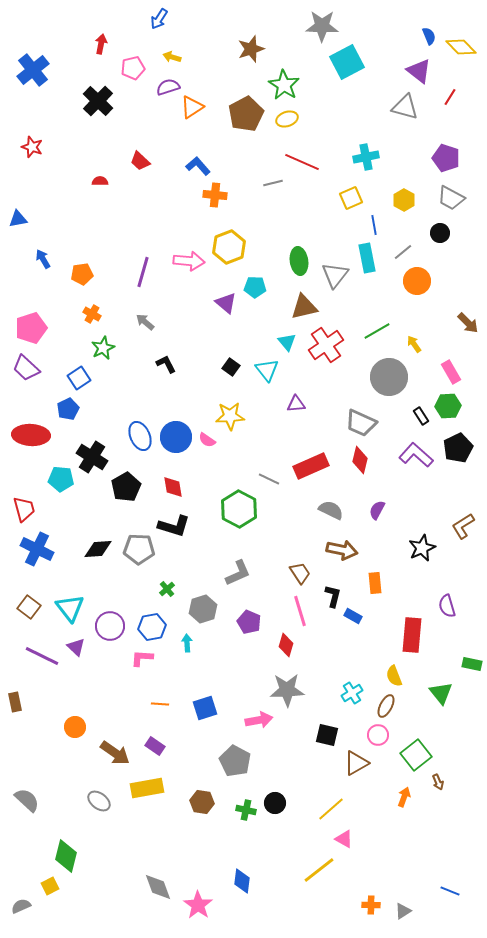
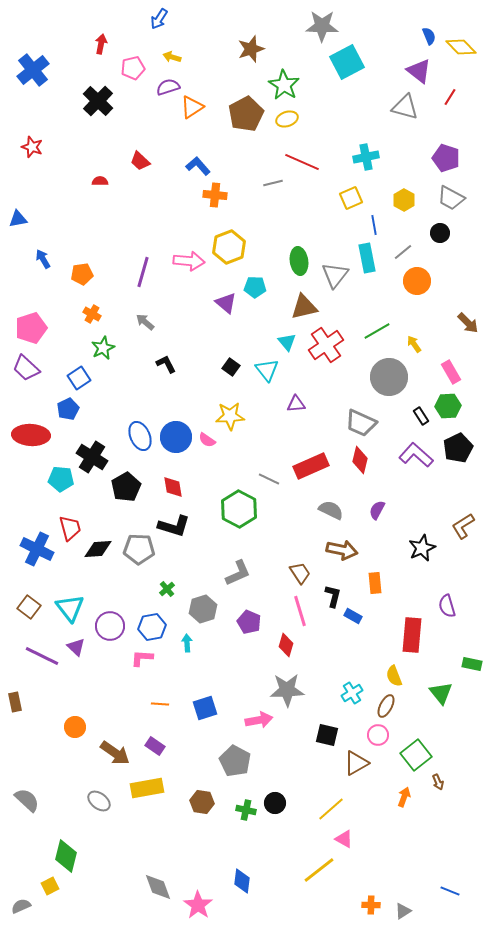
red trapezoid at (24, 509): moved 46 px right, 19 px down
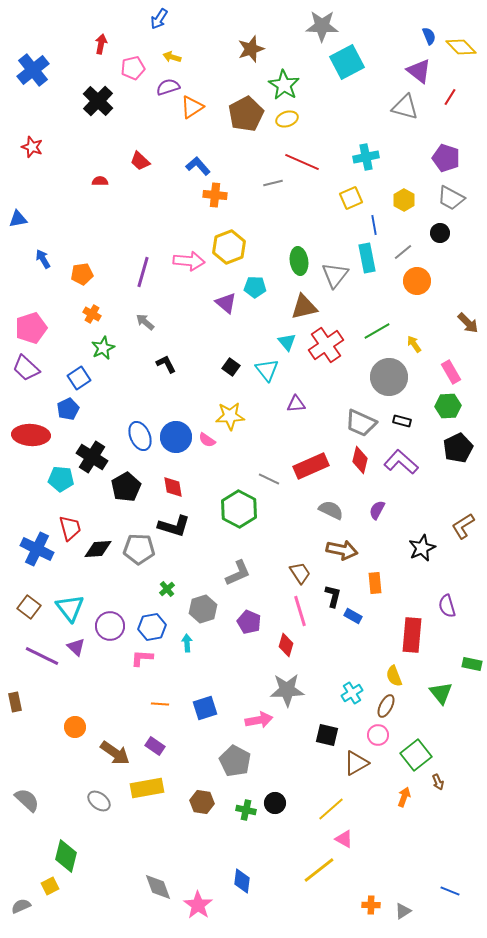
black rectangle at (421, 416): moved 19 px left, 5 px down; rotated 42 degrees counterclockwise
purple L-shape at (416, 455): moved 15 px left, 7 px down
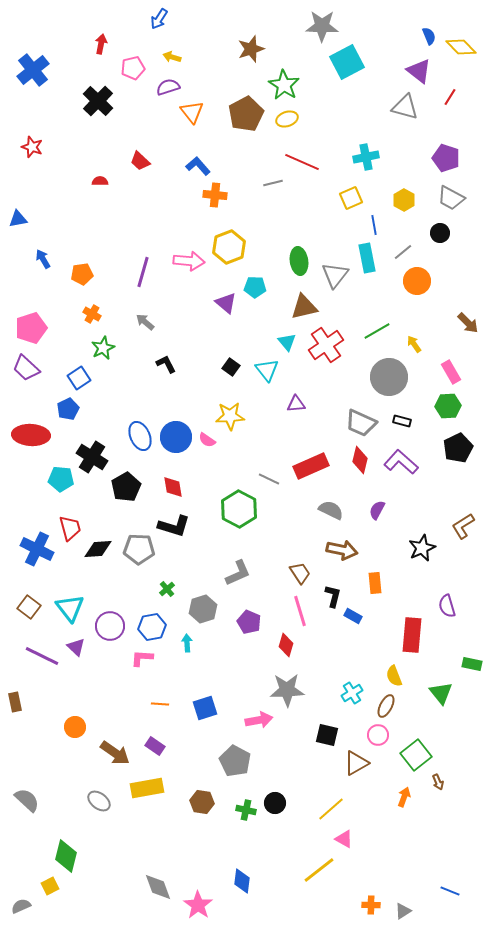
orange triangle at (192, 107): moved 5 px down; rotated 35 degrees counterclockwise
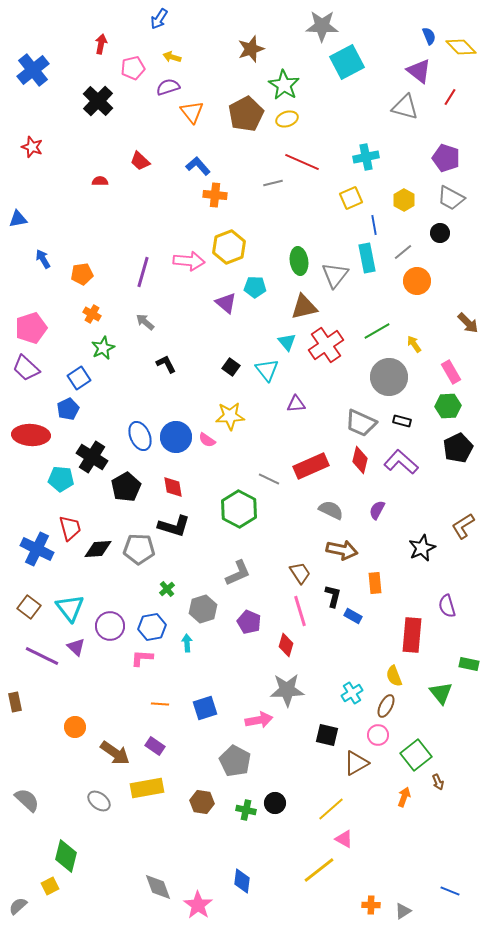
green rectangle at (472, 664): moved 3 px left
gray semicircle at (21, 906): moved 3 px left; rotated 18 degrees counterclockwise
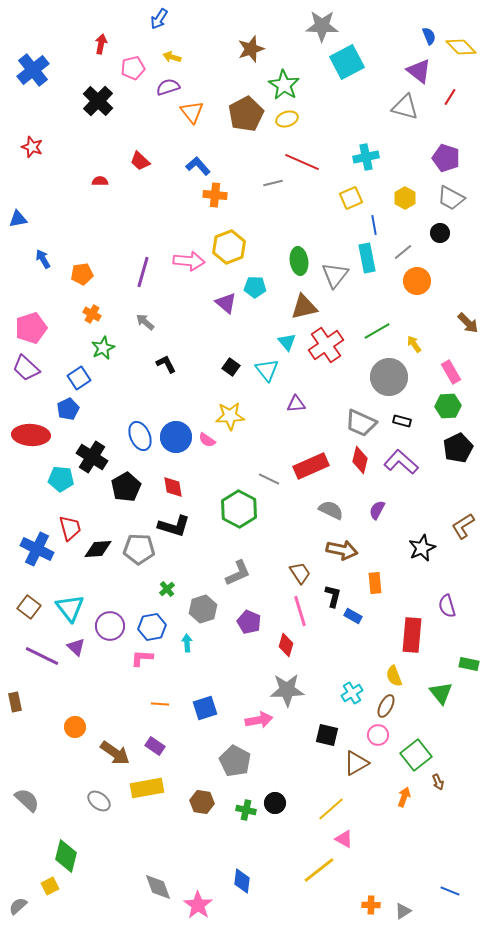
yellow hexagon at (404, 200): moved 1 px right, 2 px up
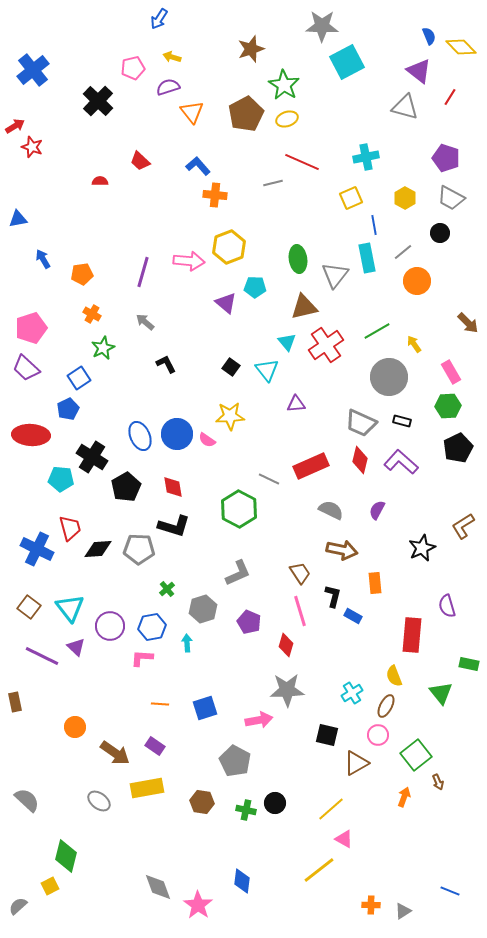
red arrow at (101, 44): moved 86 px left, 82 px down; rotated 48 degrees clockwise
green ellipse at (299, 261): moved 1 px left, 2 px up
blue circle at (176, 437): moved 1 px right, 3 px up
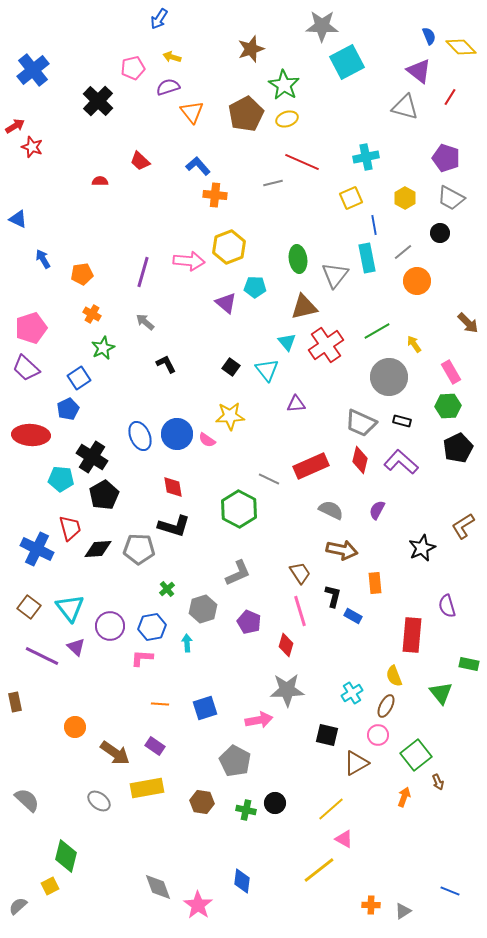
blue triangle at (18, 219): rotated 36 degrees clockwise
black pentagon at (126, 487): moved 22 px left, 8 px down
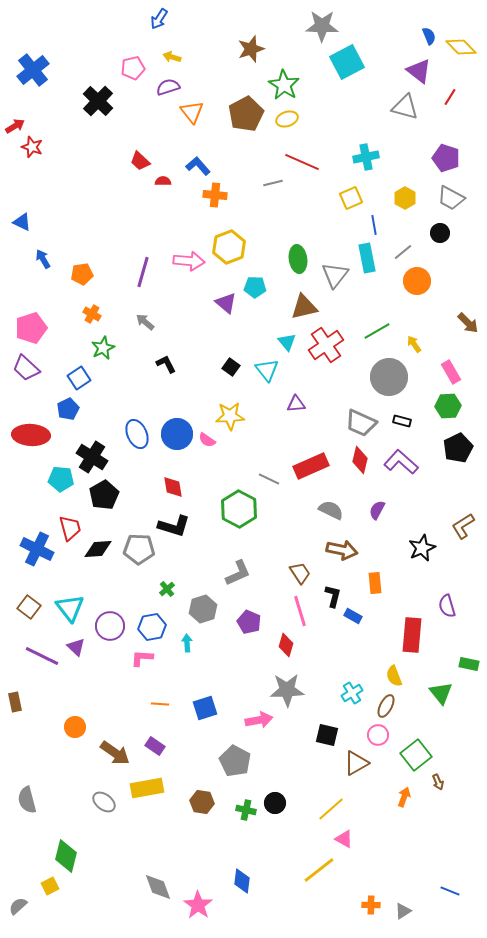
red semicircle at (100, 181): moved 63 px right
blue triangle at (18, 219): moved 4 px right, 3 px down
blue ellipse at (140, 436): moved 3 px left, 2 px up
gray semicircle at (27, 800): rotated 148 degrees counterclockwise
gray ellipse at (99, 801): moved 5 px right, 1 px down
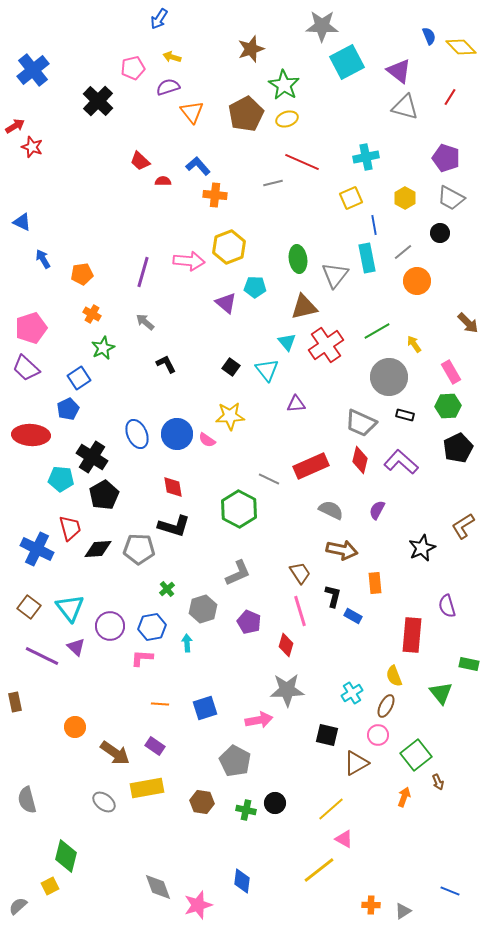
purple triangle at (419, 71): moved 20 px left
black rectangle at (402, 421): moved 3 px right, 6 px up
pink star at (198, 905): rotated 20 degrees clockwise
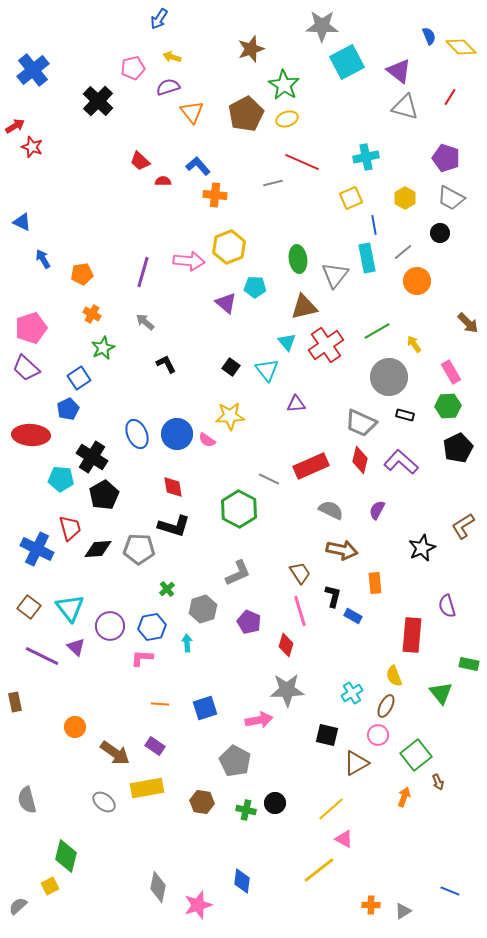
gray diamond at (158, 887): rotated 32 degrees clockwise
